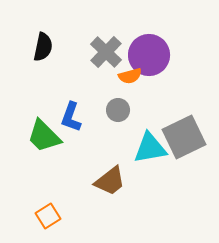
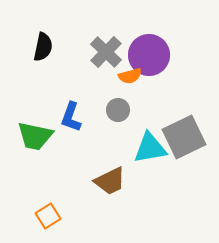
green trapezoid: moved 9 px left; rotated 33 degrees counterclockwise
brown trapezoid: rotated 12 degrees clockwise
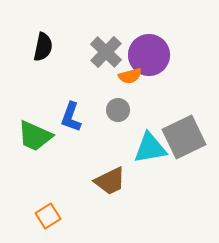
green trapezoid: rotated 12 degrees clockwise
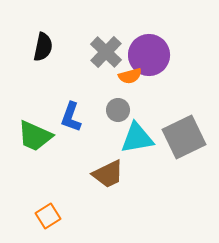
cyan triangle: moved 13 px left, 10 px up
brown trapezoid: moved 2 px left, 7 px up
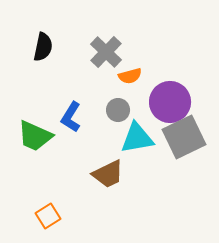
purple circle: moved 21 px right, 47 px down
blue L-shape: rotated 12 degrees clockwise
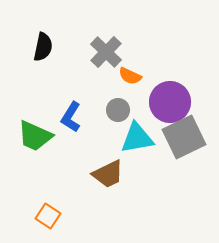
orange semicircle: rotated 40 degrees clockwise
orange square: rotated 25 degrees counterclockwise
